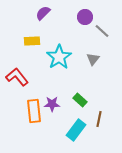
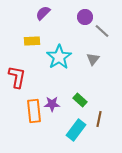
red L-shape: rotated 50 degrees clockwise
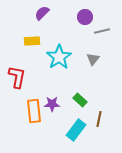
purple semicircle: moved 1 px left
gray line: rotated 56 degrees counterclockwise
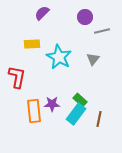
yellow rectangle: moved 3 px down
cyan star: rotated 10 degrees counterclockwise
cyan rectangle: moved 16 px up
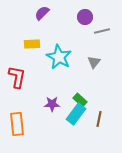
gray triangle: moved 1 px right, 3 px down
orange rectangle: moved 17 px left, 13 px down
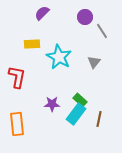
gray line: rotated 70 degrees clockwise
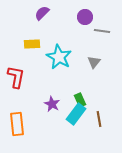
gray line: rotated 49 degrees counterclockwise
red L-shape: moved 1 px left
green rectangle: rotated 24 degrees clockwise
purple star: rotated 28 degrees clockwise
brown line: rotated 21 degrees counterclockwise
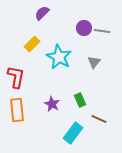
purple circle: moved 1 px left, 11 px down
yellow rectangle: rotated 42 degrees counterclockwise
cyan rectangle: moved 3 px left, 19 px down
brown line: rotated 56 degrees counterclockwise
orange rectangle: moved 14 px up
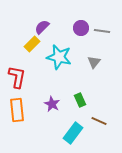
purple semicircle: moved 14 px down
purple circle: moved 3 px left
cyan star: rotated 15 degrees counterclockwise
red L-shape: moved 1 px right
brown line: moved 2 px down
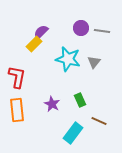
purple semicircle: moved 1 px left, 5 px down
yellow rectangle: moved 2 px right
cyan star: moved 9 px right, 2 px down
